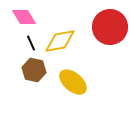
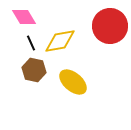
red circle: moved 1 px up
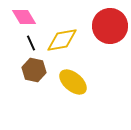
yellow diamond: moved 2 px right, 1 px up
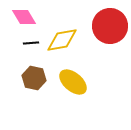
black line: rotated 70 degrees counterclockwise
brown hexagon: moved 8 px down
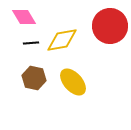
yellow ellipse: rotated 8 degrees clockwise
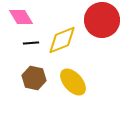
pink diamond: moved 3 px left
red circle: moved 8 px left, 6 px up
yellow diamond: rotated 12 degrees counterclockwise
